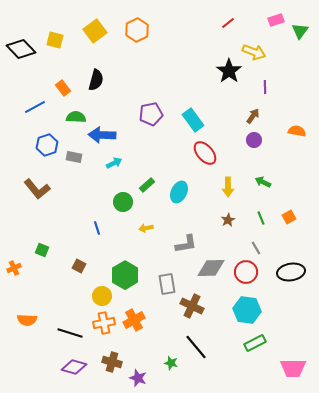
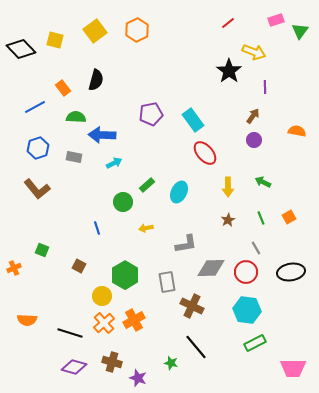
blue hexagon at (47, 145): moved 9 px left, 3 px down
gray rectangle at (167, 284): moved 2 px up
orange cross at (104, 323): rotated 30 degrees counterclockwise
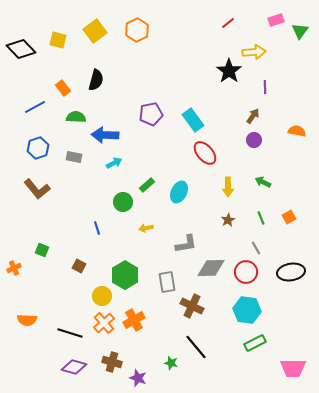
yellow square at (55, 40): moved 3 px right
yellow arrow at (254, 52): rotated 25 degrees counterclockwise
blue arrow at (102, 135): moved 3 px right
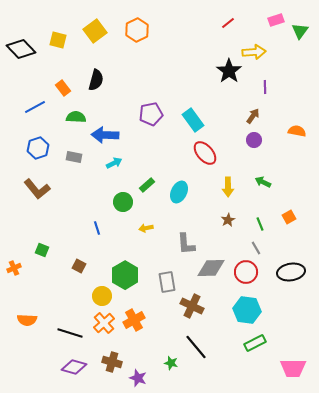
green line at (261, 218): moved 1 px left, 6 px down
gray L-shape at (186, 244): rotated 95 degrees clockwise
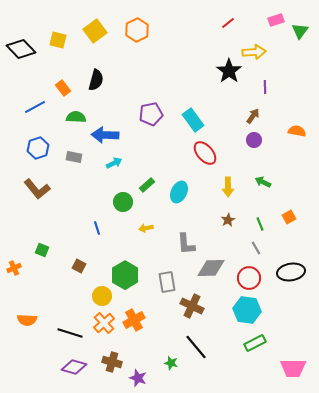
red circle at (246, 272): moved 3 px right, 6 px down
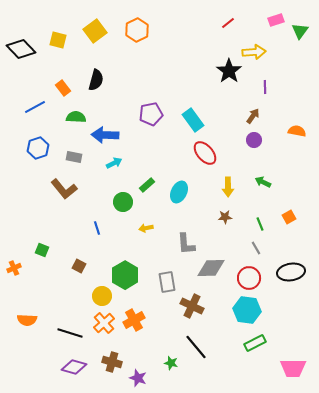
brown L-shape at (37, 189): moved 27 px right
brown star at (228, 220): moved 3 px left, 3 px up; rotated 24 degrees clockwise
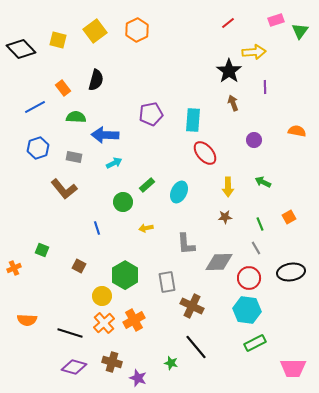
brown arrow at (253, 116): moved 20 px left, 13 px up; rotated 56 degrees counterclockwise
cyan rectangle at (193, 120): rotated 40 degrees clockwise
gray diamond at (211, 268): moved 8 px right, 6 px up
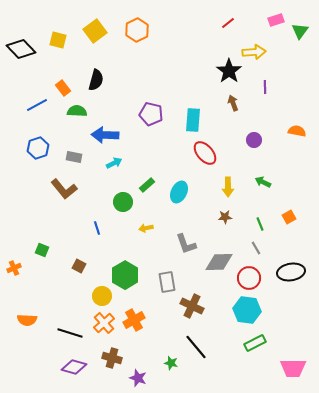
blue line at (35, 107): moved 2 px right, 2 px up
purple pentagon at (151, 114): rotated 25 degrees clockwise
green semicircle at (76, 117): moved 1 px right, 6 px up
gray L-shape at (186, 244): rotated 15 degrees counterclockwise
brown cross at (112, 362): moved 4 px up
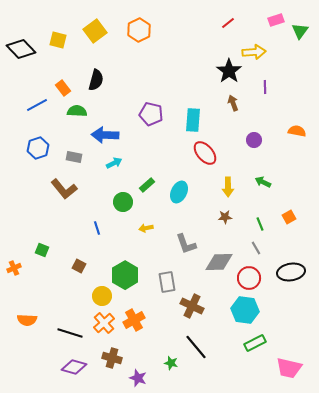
orange hexagon at (137, 30): moved 2 px right
cyan hexagon at (247, 310): moved 2 px left
pink trapezoid at (293, 368): moved 4 px left; rotated 12 degrees clockwise
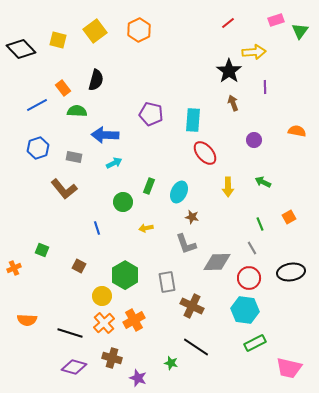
green rectangle at (147, 185): moved 2 px right, 1 px down; rotated 28 degrees counterclockwise
brown star at (225, 217): moved 33 px left; rotated 16 degrees clockwise
gray line at (256, 248): moved 4 px left
gray diamond at (219, 262): moved 2 px left
black line at (196, 347): rotated 16 degrees counterclockwise
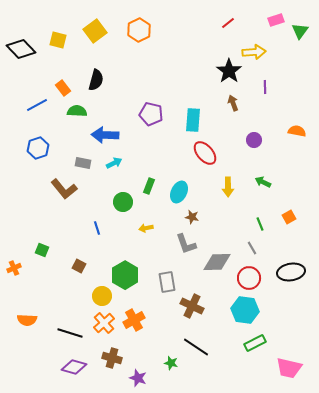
gray rectangle at (74, 157): moved 9 px right, 6 px down
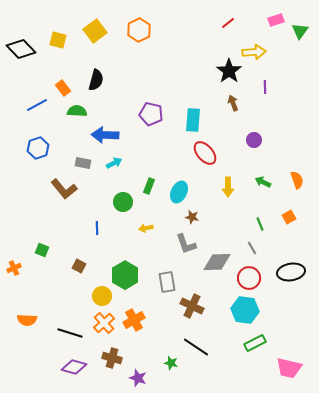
orange semicircle at (297, 131): moved 49 px down; rotated 60 degrees clockwise
blue line at (97, 228): rotated 16 degrees clockwise
